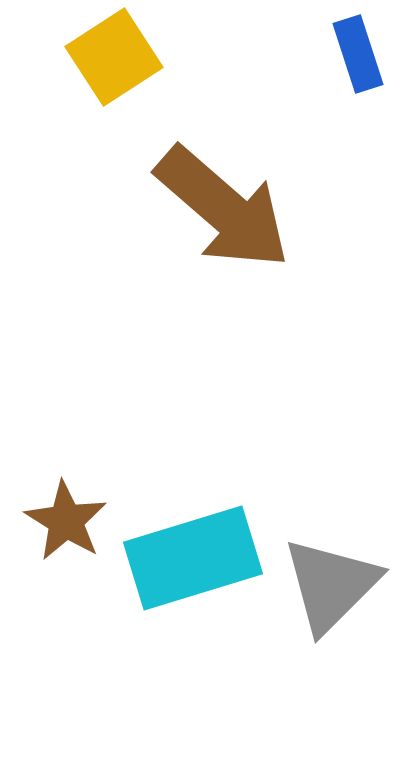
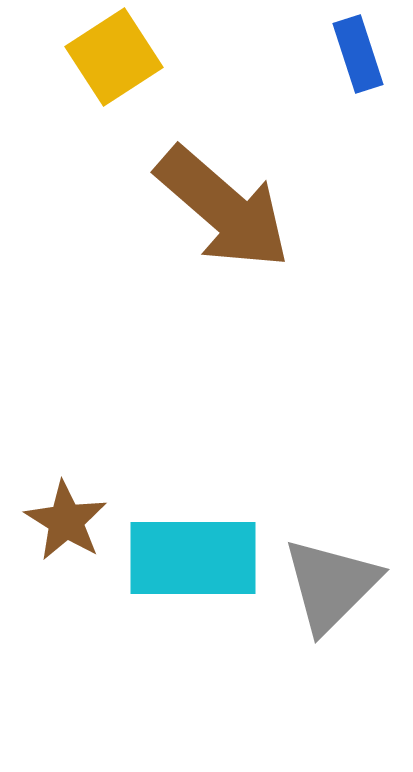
cyan rectangle: rotated 17 degrees clockwise
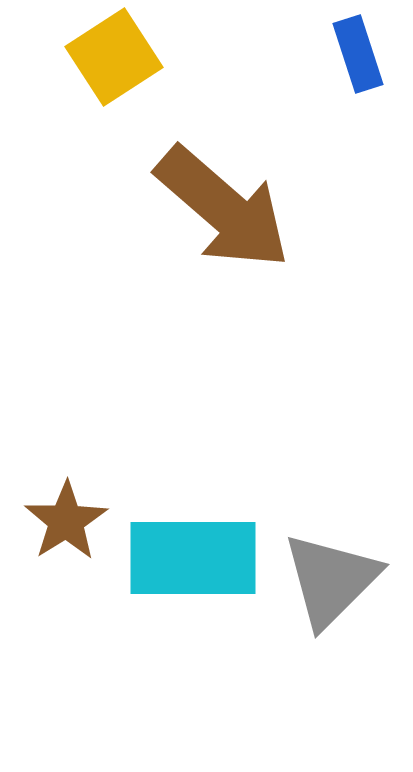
brown star: rotated 8 degrees clockwise
gray triangle: moved 5 px up
